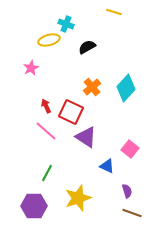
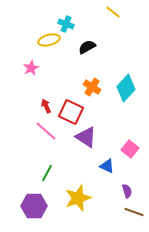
yellow line: moved 1 px left; rotated 21 degrees clockwise
orange cross: rotated 18 degrees counterclockwise
brown line: moved 2 px right, 1 px up
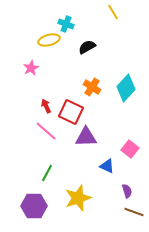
yellow line: rotated 21 degrees clockwise
purple triangle: rotated 35 degrees counterclockwise
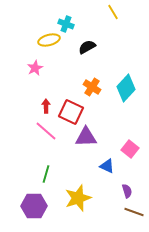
pink star: moved 4 px right
red arrow: rotated 24 degrees clockwise
green line: moved 1 px left, 1 px down; rotated 12 degrees counterclockwise
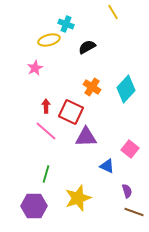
cyan diamond: moved 1 px down
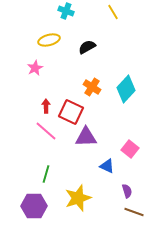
cyan cross: moved 13 px up
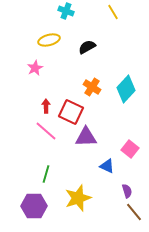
brown line: rotated 30 degrees clockwise
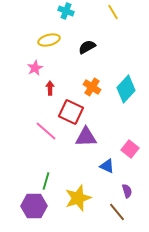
red arrow: moved 4 px right, 18 px up
green line: moved 7 px down
brown line: moved 17 px left
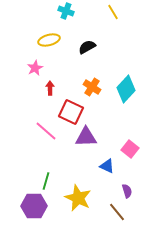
yellow star: rotated 28 degrees counterclockwise
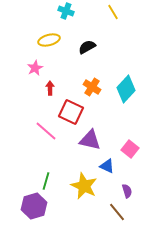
purple triangle: moved 4 px right, 3 px down; rotated 15 degrees clockwise
yellow star: moved 6 px right, 12 px up
purple hexagon: rotated 15 degrees counterclockwise
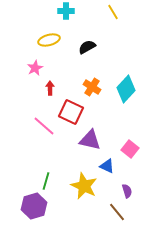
cyan cross: rotated 21 degrees counterclockwise
pink line: moved 2 px left, 5 px up
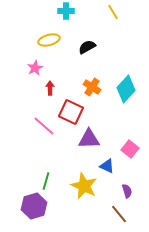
purple triangle: moved 1 px left, 1 px up; rotated 15 degrees counterclockwise
brown line: moved 2 px right, 2 px down
